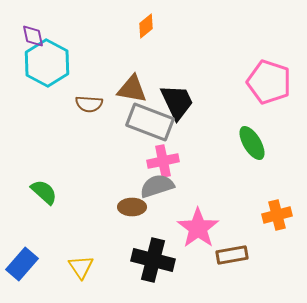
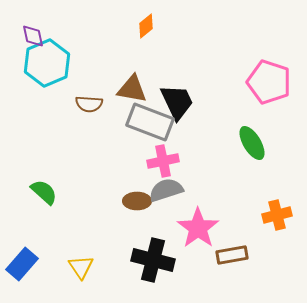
cyan hexagon: rotated 9 degrees clockwise
gray semicircle: moved 9 px right, 4 px down
brown ellipse: moved 5 px right, 6 px up
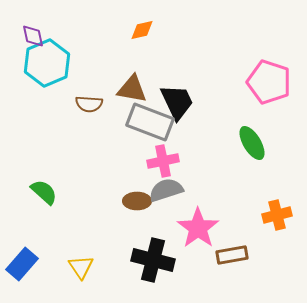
orange diamond: moved 4 px left, 4 px down; rotated 25 degrees clockwise
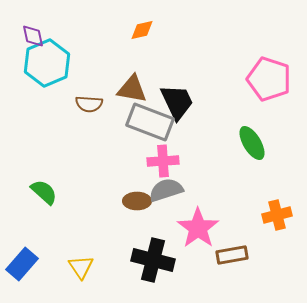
pink pentagon: moved 3 px up
pink cross: rotated 8 degrees clockwise
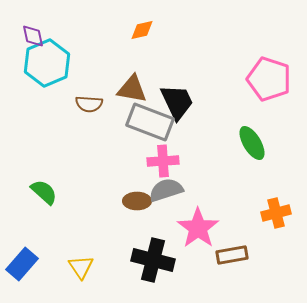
orange cross: moved 1 px left, 2 px up
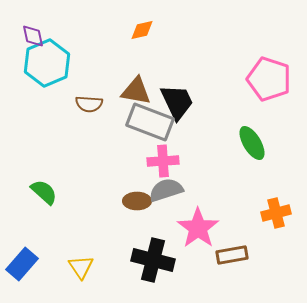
brown triangle: moved 4 px right, 2 px down
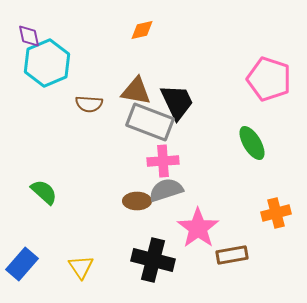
purple diamond: moved 4 px left
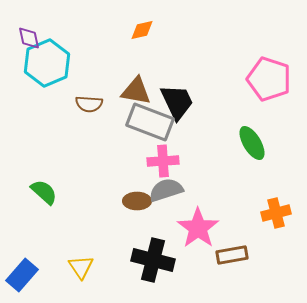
purple diamond: moved 2 px down
blue rectangle: moved 11 px down
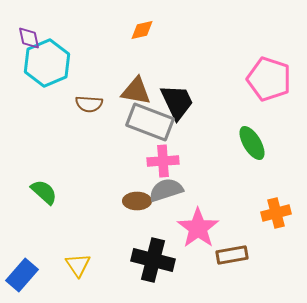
yellow triangle: moved 3 px left, 2 px up
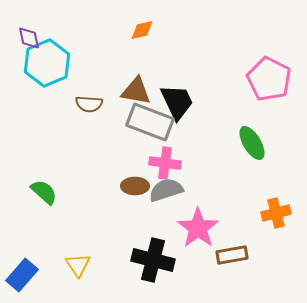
pink pentagon: rotated 9 degrees clockwise
pink cross: moved 2 px right, 2 px down; rotated 12 degrees clockwise
brown ellipse: moved 2 px left, 15 px up
